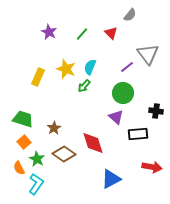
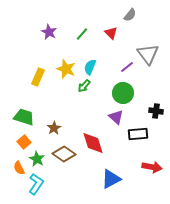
green trapezoid: moved 1 px right, 2 px up
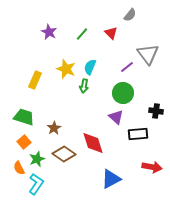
yellow rectangle: moved 3 px left, 3 px down
green arrow: rotated 32 degrees counterclockwise
green star: rotated 21 degrees clockwise
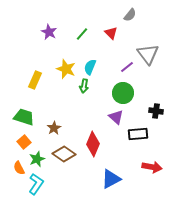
red diamond: moved 1 px down; rotated 40 degrees clockwise
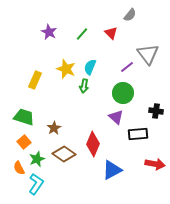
red arrow: moved 3 px right, 3 px up
blue triangle: moved 1 px right, 9 px up
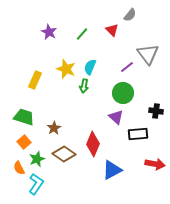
red triangle: moved 1 px right, 3 px up
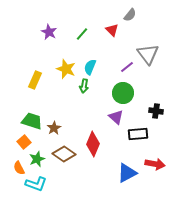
green trapezoid: moved 8 px right, 4 px down
blue triangle: moved 15 px right, 3 px down
cyan L-shape: rotated 75 degrees clockwise
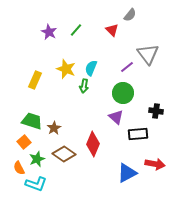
green line: moved 6 px left, 4 px up
cyan semicircle: moved 1 px right, 1 px down
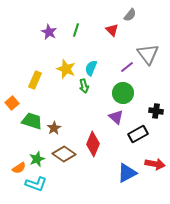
green line: rotated 24 degrees counterclockwise
green arrow: rotated 24 degrees counterclockwise
black rectangle: rotated 24 degrees counterclockwise
orange square: moved 12 px left, 39 px up
orange semicircle: rotated 96 degrees counterclockwise
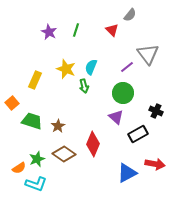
cyan semicircle: moved 1 px up
black cross: rotated 16 degrees clockwise
brown star: moved 4 px right, 2 px up
